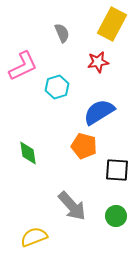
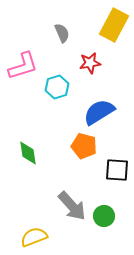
yellow rectangle: moved 2 px right, 1 px down
red star: moved 8 px left, 1 px down
pink L-shape: rotated 8 degrees clockwise
green circle: moved 12 px left
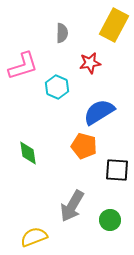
gray semicircle: rotated 24 degrees clockwise
cyan hexagon: rotated 20 degrees counterclockwise
gray arrow: rotated 72 degrees clockwise
green circle: moved 6 px right, 4 px down
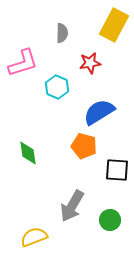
pink L-shape: moved 3 px up
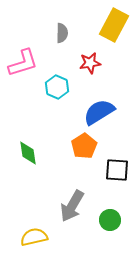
orange pentagon: rotated 25 degrees clockwise
yellow semicircle: rotated 8 degrees clockwise
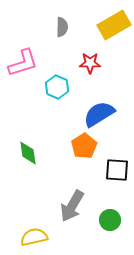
yellow rectangle: rotated 32 degrees clockwise
gray semicircle: moved 6 px up
red star: rotated 10 degrees clockwise
blue semicircle: moved 2 px down
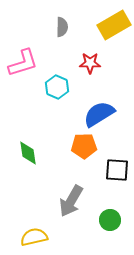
orange pentagon: rotated 30 degrees clockwise
gray arrow: moved 1 px left, 5 px up
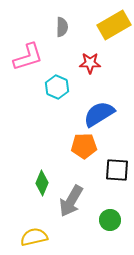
pink L-shape: moved 5 px right, 6 px up
green diamond: moved 14 px right, 30 px down; rotated 30 degrees clockwise
